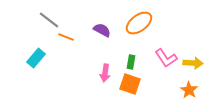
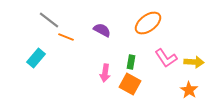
orange ellipse: moved 9 px right
yellow arrow: moved 1 px right, 1 px up
orange square: rotated 10 degrees clockwise
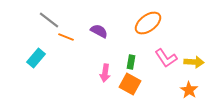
purple semicircle: moved 3 px left, 1 px down
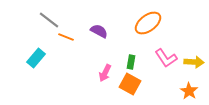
pink arrow: rotated 18 degrees clockwise
orange star: moved 1 px down
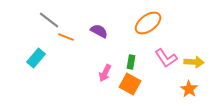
orange star: moved 2 px up
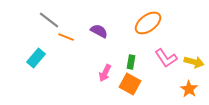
yellow arrow: rotated 12 degrees clockwise
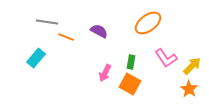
gray line: moved 2 px left, 2 px down; rotated 30 degrees counterclockwise
yellow arrow: moved 2 px left, 4 px down; rotated 60 degrees counterclockwise
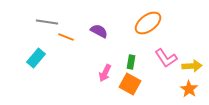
yellow arrow: rotated 42 degrees clockwise
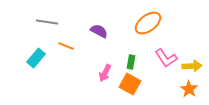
orange line: moved 9 px down
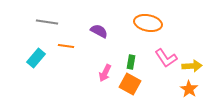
orange ellipse: rotated 48 degrees clockwise
orange line: rotated 14 degrees counterclockwise
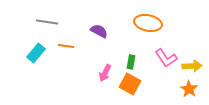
cyan rectangle: moved 5 px up
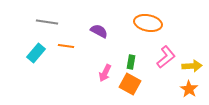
pink L-shape: moved 1 px up; rotated 95 degrees counterclockwise
